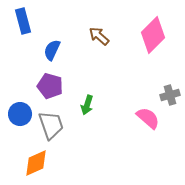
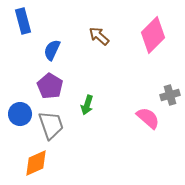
purple pentagon: rotated 15 degrees clockwise
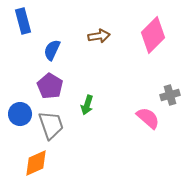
brown arrow: rotated 130 degrees clockwise
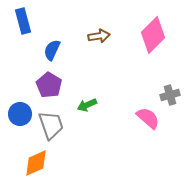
purple pentagon: moved 1 px left, 1 px up
green arrow: rotated 48 degrees clockwise
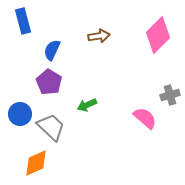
pink diamond: moved 5 px right
purple pentagon: moved 3 px up
pink semicircle: moved 3 px left
gray trapezoid: moved 2 px down; rotated 28 degrees counterclockwise
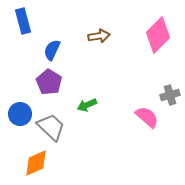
pink semicircle: moved 2 px right, 1 px up
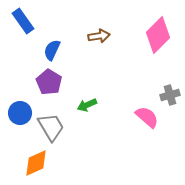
blue rectangle: rotated 20 degrees counterclockwise
blue circle: moved 1 px up
gray trapezoid: rotated 16 degrees clockwise
